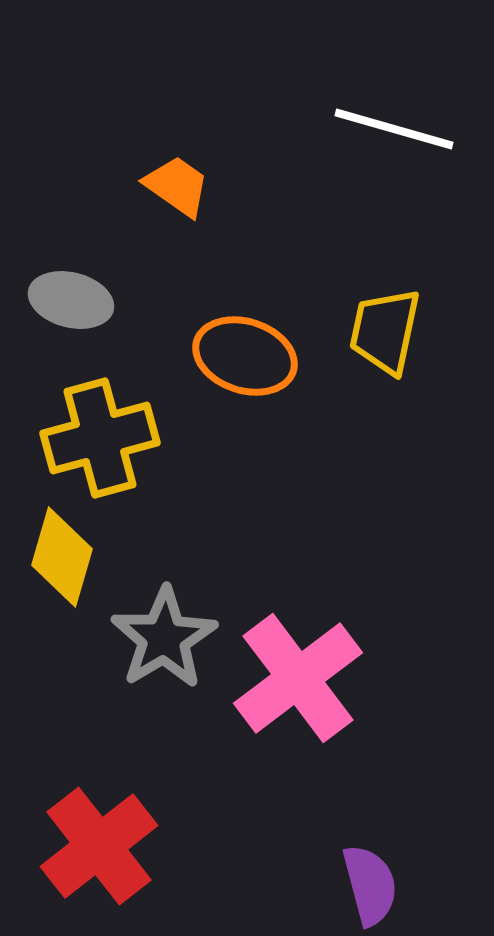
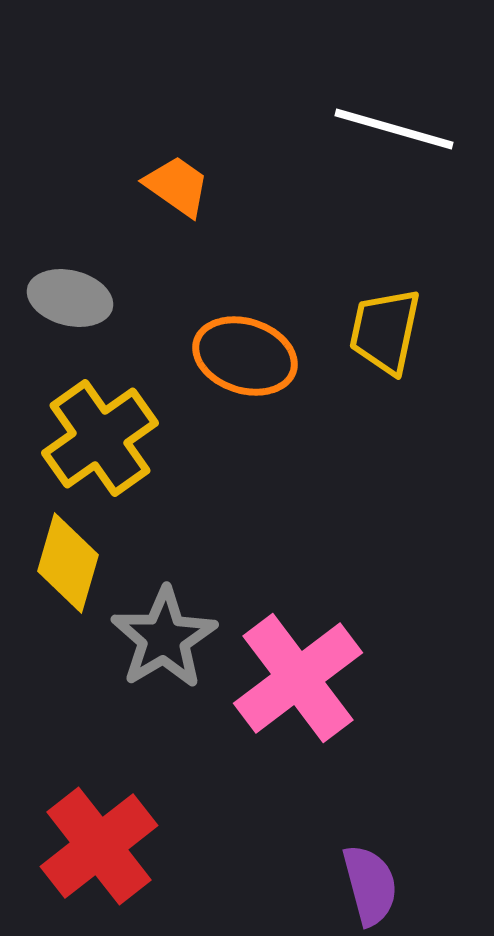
gray ellipse: moved 1 px left, 2 px up
yellow cross: rotated 20 degrees counterclockwise
yellow diamond: moved 6 px right, 6 px down
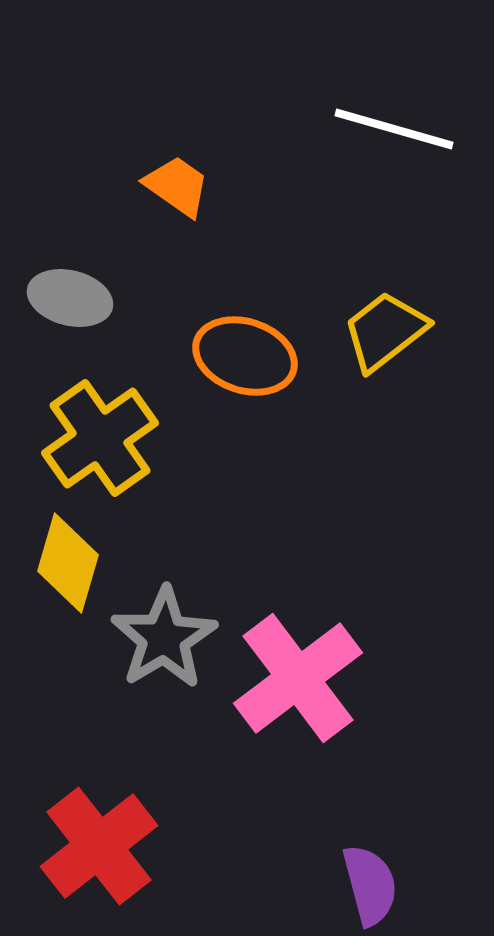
yellow trapezoid: rotated 40 degrees clockwise
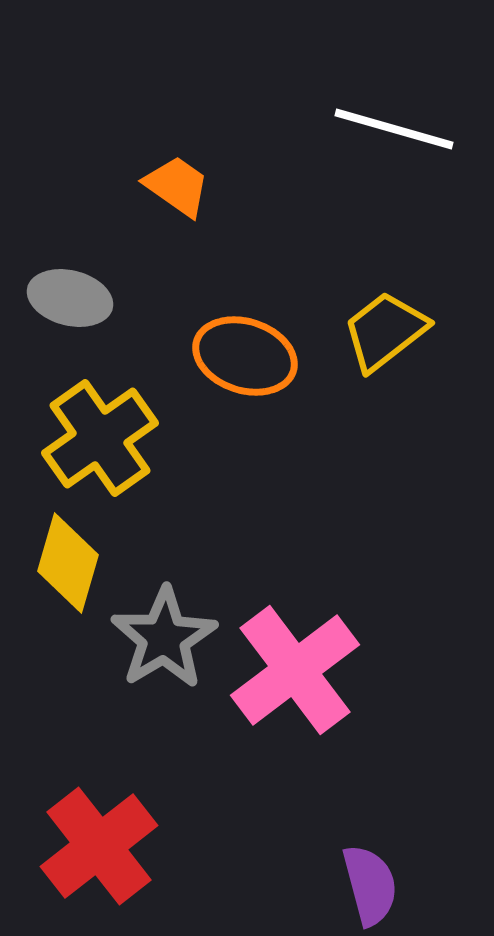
pink cross: moved 3 px left, 8 px up
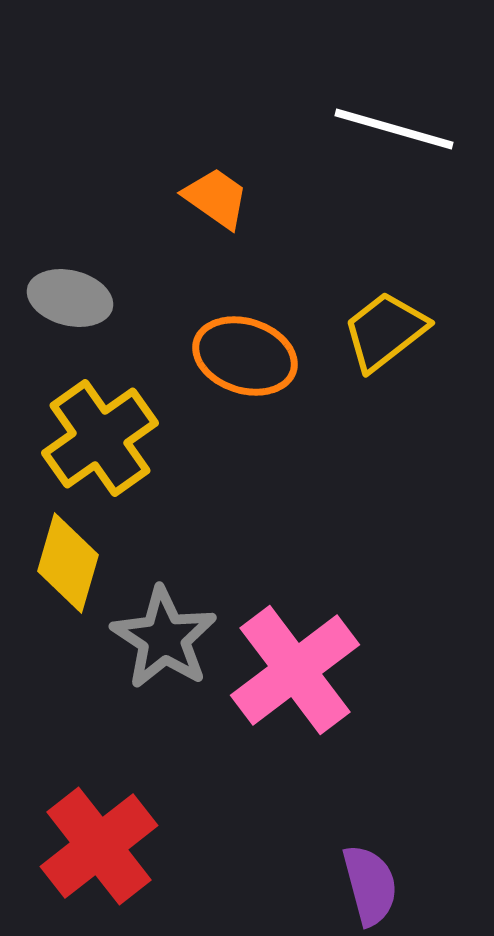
orange trapezoid: moved 39 px right, 12 px down
gray star: rotated 8 degrees counterclockwise
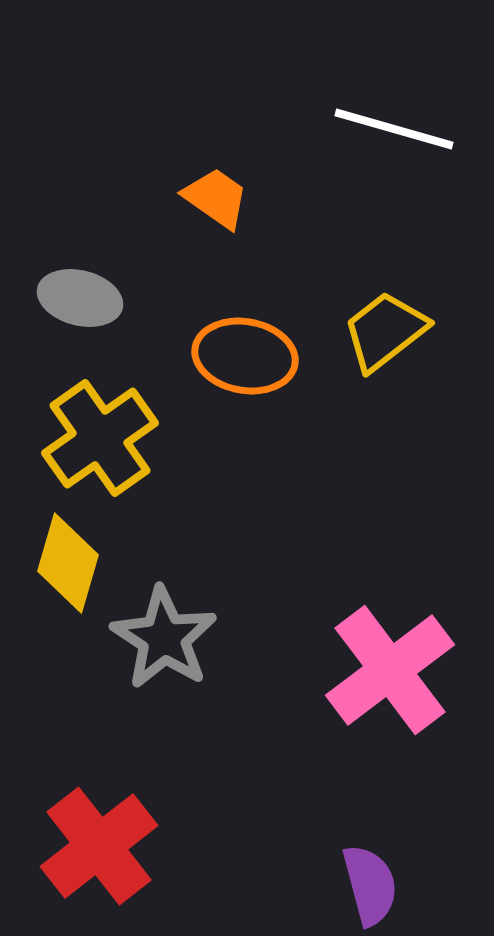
gray ellipse: moved 10 px right
orange ellipse: rotated 8 degrees counterclockwise
pink cross: moved 95 px right
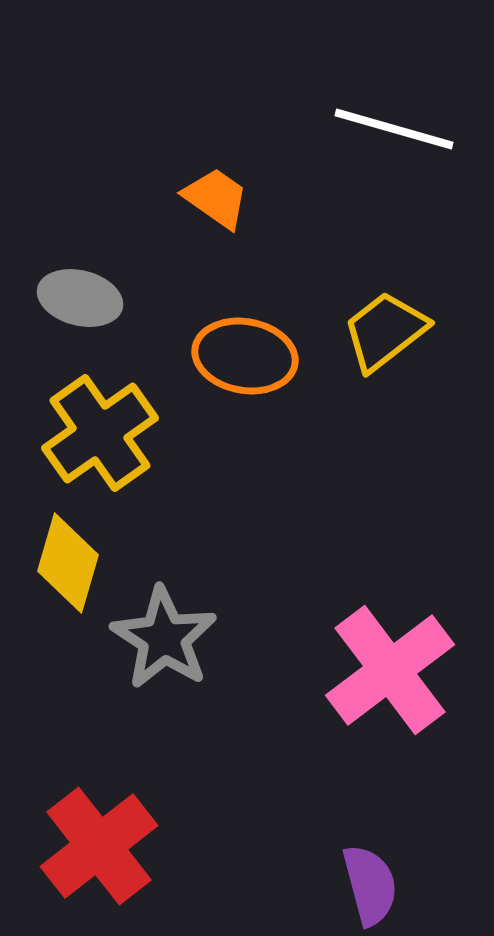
yellow cross: moved 5 px up
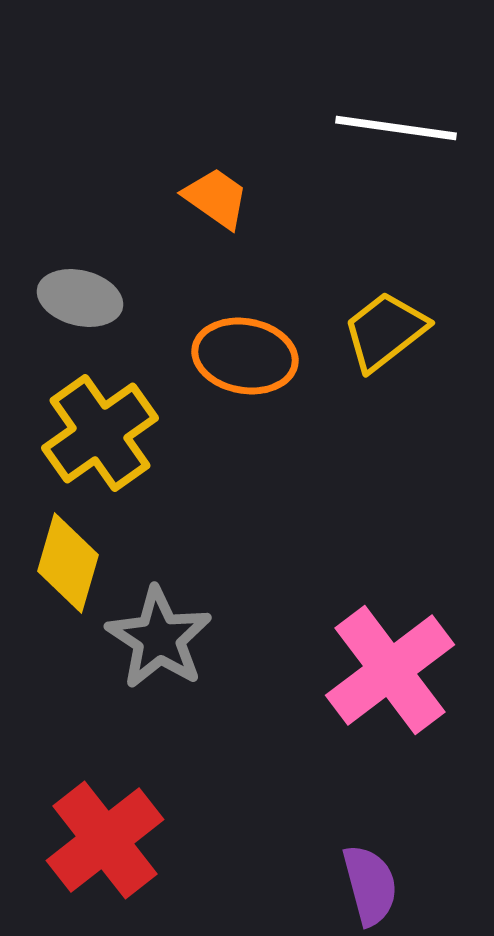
white line: moved 2 px right, 1 px up; rotated 8 degrees counterclockwise
gray star: moved 5 px left
red cross: moved 6 px right, 6 px up
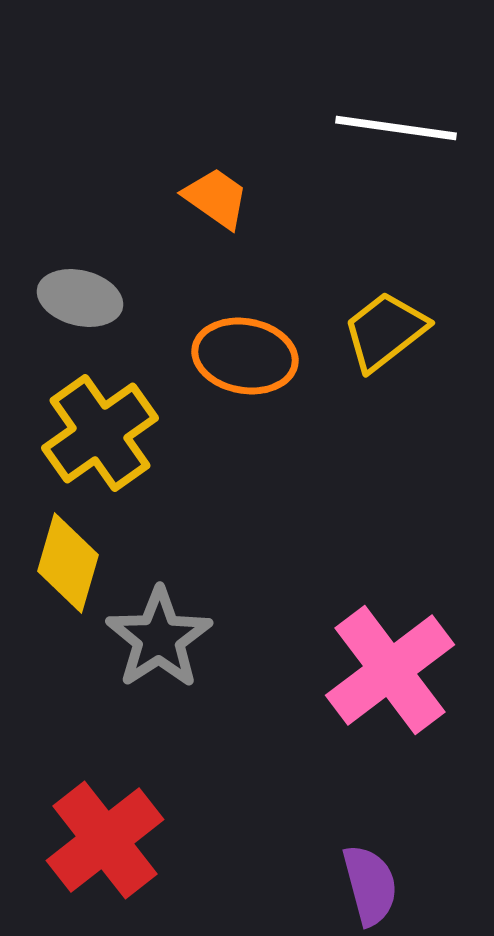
gray star: rotated 6 degrees clockwise
